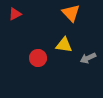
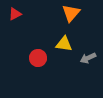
orange triangle: rotated 24 degrees clockwise
yellow triangle: moved 1 px up
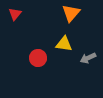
red triangle: rotated 24 degrees counterclockwise
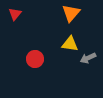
yellow triangle: moved 6 px right
red circle: moved 3 px left, 1 px down
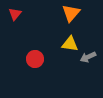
gray arrow: moved 1 px up
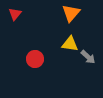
gray arrow: rotated 112 degrees counterclockwise
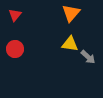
red triangle: moved 1 px down
red circle: moved 20 px left, 10 px up
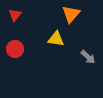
orange triangle: moved 1 px down
yellow triangle: moved 14 px left, 5 px up
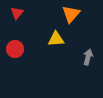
red triangle: moved 2 px right, 2 px up
yellow triangle: rotated 12 degrees counterclockwise
gray arrow: rotated 119 degrees counterclockwise
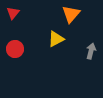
red triangle: moved 4 px left
yellow triangle: rotated 24 degrees counterclockwise
gray arrow: moved 3 px right, 6 px up
